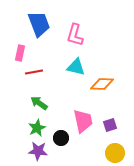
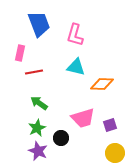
pink trapezoid: moved 3 px up; rotated 85 degrees clockwise
purple star: rotated 18 degrees clockwise
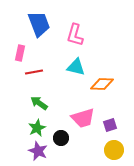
yellow circle: moved 1 px left, 3 px up
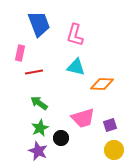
green star: moved 3 px right
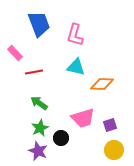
pink rectangle: moved 5 px left; rotated 56 degrees counterclockwise
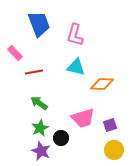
purple star: moved 3 px right
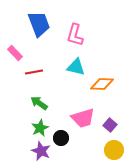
purple square: rotated 32 degrees counterclockwise
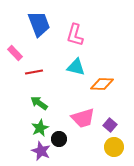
black circle: moved 2 px left, 1 px down
yellow circle: moved 3 px up
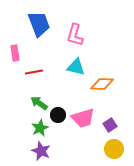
pink rectangle: rotated 35 degrees clockwise
purple square: rotated 16 degrees clockwise
black circle: moved 1 px left, 24 px up
yellow circle: moved 2 px down
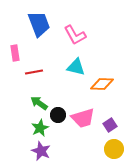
pink L-shape: rotated 45 degrees counterclockwise
